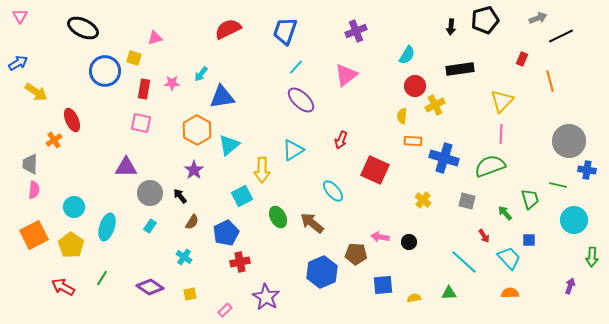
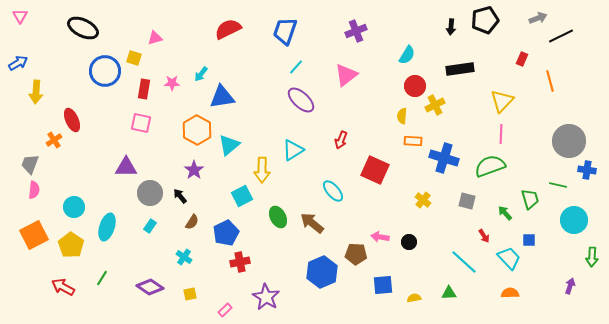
yellow arrow at (36, 92): rotated 60 degrees clockwise
gray trapezoid at (30, 164): rotated 20 degrees clockwise
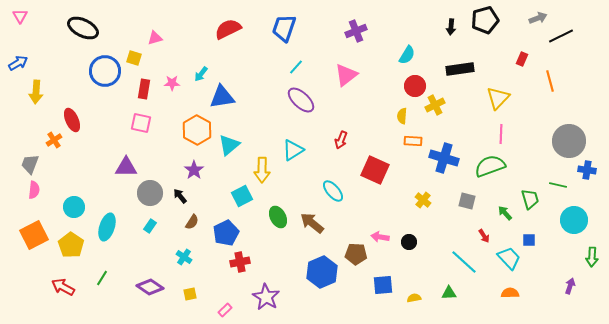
blue trapezoid at (285, 31): moved 1 px left, 3 px up
yellow triangle at (502, 101): moved 4 px left, 3 px up
